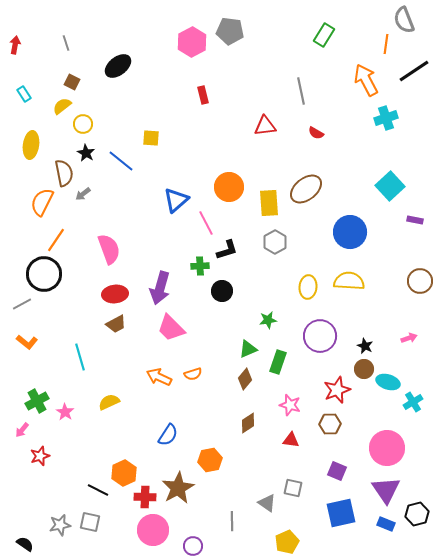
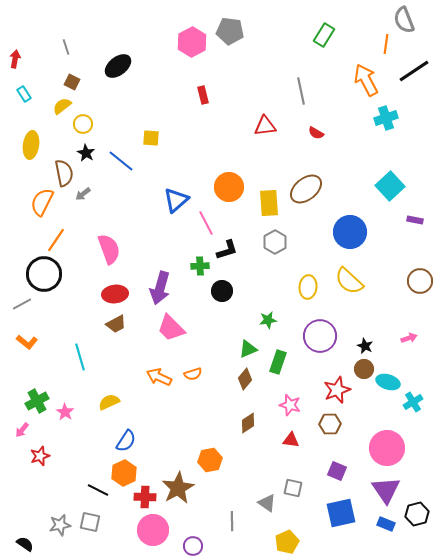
gray line at (66, 43): moved 4 px down
red arrow at (15, 45): moved 14 px down
yellow semicircle at (349, 281): rotated 140 degrees counterclockwise
blue semicircle at (168, 435): moved 42 px left, 6 px down
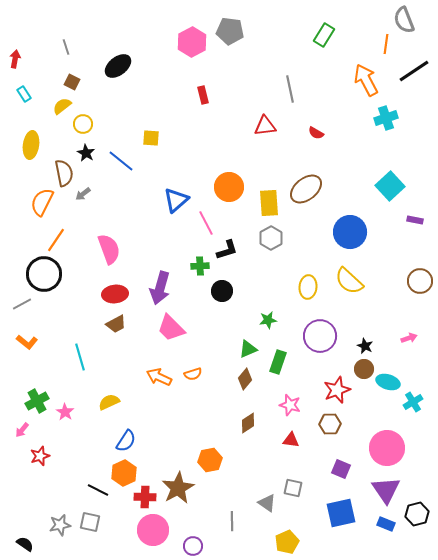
gray line at (301, 91): moved 11 px left, 2 px up
gray hexagon at (275, 242): moved 4 px left, 4 px up
purple square at (337, 471): moved 4 px right, 2 px up
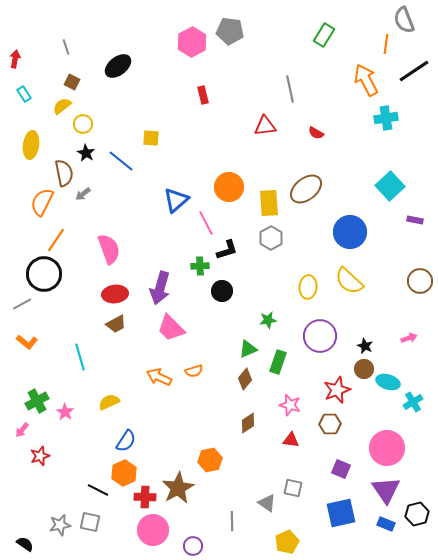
cyan cross at (386, 118): rotated 10 degrees clockwise
orange semicircle at (193, 374): moved 1 px right, 3 px up
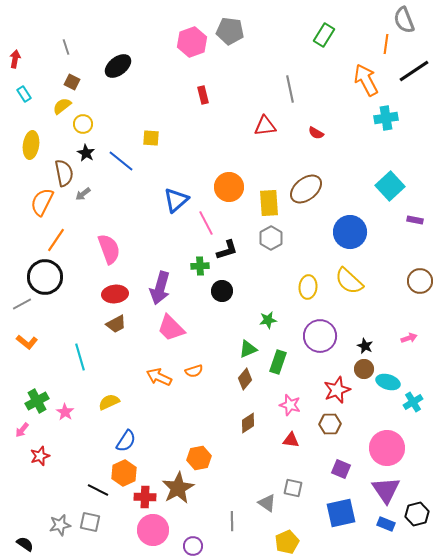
pink hexagon at (192, 42): rotated 8 degrees clockwise
black circle at (44, 274): moved 1 px right, 3 px down
orange hexagon at (210, 460): moved 11 px left, 2 px up
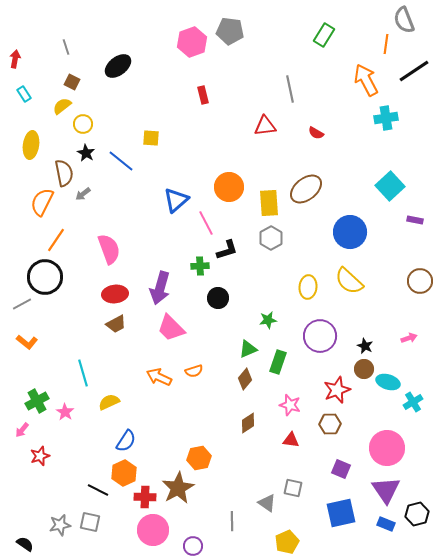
black circle at (222, 291): moved 4 px left, 7 px down
cyan line at (80, 357): moved 3 px right, 16 px down
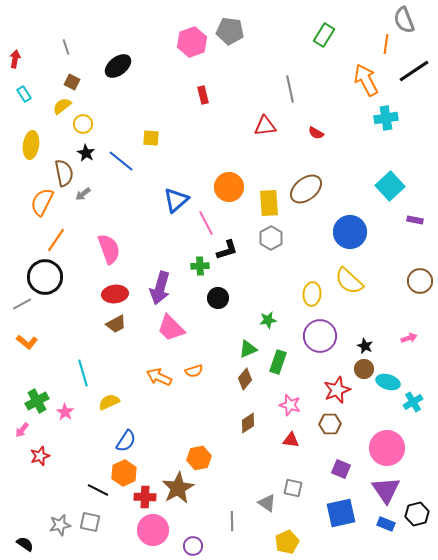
yellow ellipse at (308, 287): moved 4 px right, 7 px down
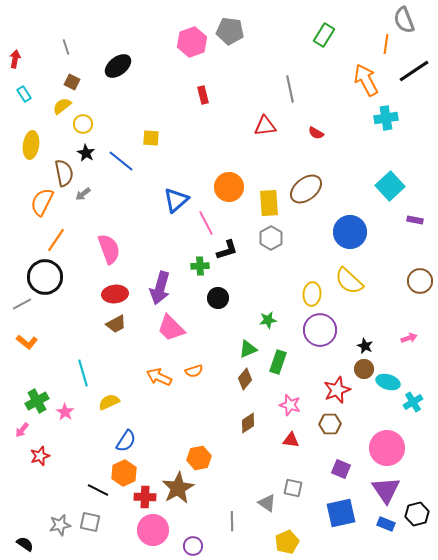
purple circle at (320, 336): moved 6 px up
